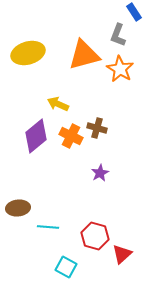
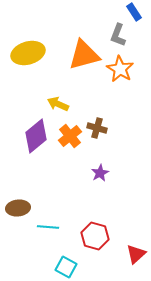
orange cross: moved 1 px left; rotated 25 degrees clockwise
red triangle: moved 14 px right
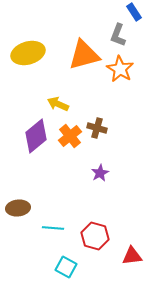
cyan line: moved 5 px right, 1 px down
red triangle: moved 4 px left, 2 px down; rotated 35 degrees clockwise
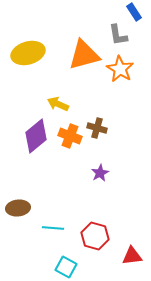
gray L-shape: rotated 30 degrees counterclockwise
orange cross: rotated 30 degrees counterclockwise
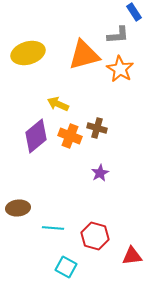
gray L-shape: rotated 85 degrees counterclockwise
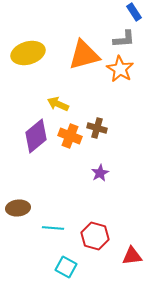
gray L-shape: moved 6 px right, 4 px down
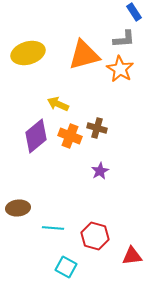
purple star: moved 2 px up
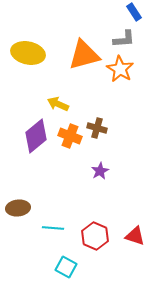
yellow ellipse: rotated 28 degrees clockwise
red hexagon: rotated 8 degrees clockwise
red triangle: moved 3 px right, 20 px up; rotated 25 degrees clockwise
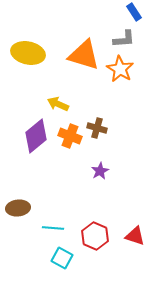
orange triangle: rotated 32 degrees clockwise
cyan square: moved 4 px left, 9 px up
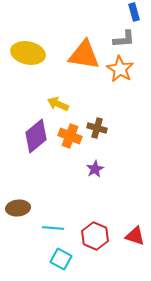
blue rectangle: rotated 18 degrees clockwise
orange triangle: rotated 8 degrees counterclockwise
purple star: moved 5 px left, 2 px up
cyan square: moved 1 px left, 1 px down
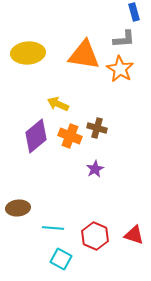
yellow ellipse: rotated 16 degrees counterclockwise
red triangle: moved 1 px left, 1 px up
